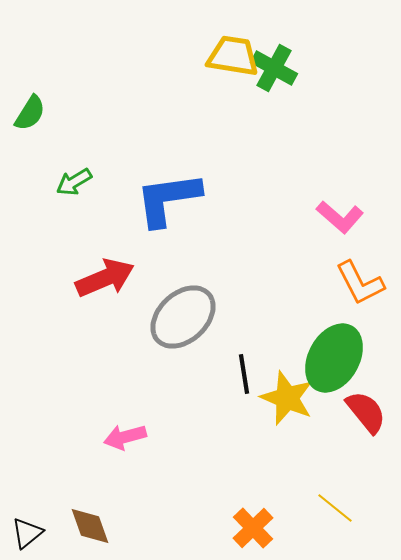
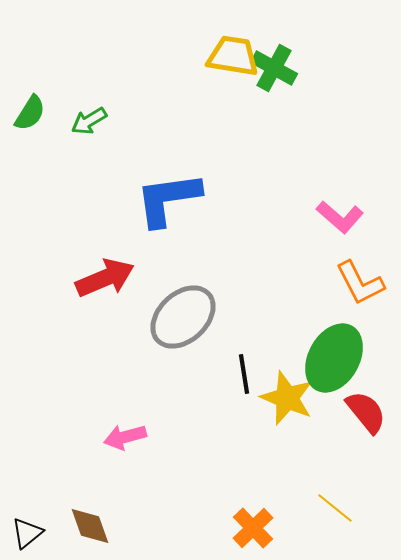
green arrow: moved 15 px right, 61 px up
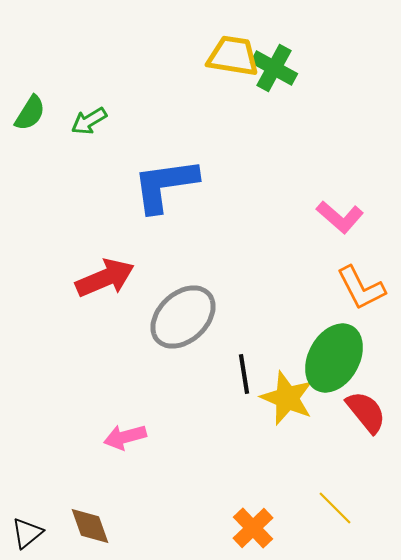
blue L-shape: moved 3 px left, 14 px up
orange L-shape: moved 1 px right, 5 px down
yellow line: rotated 6 degrees clockwise
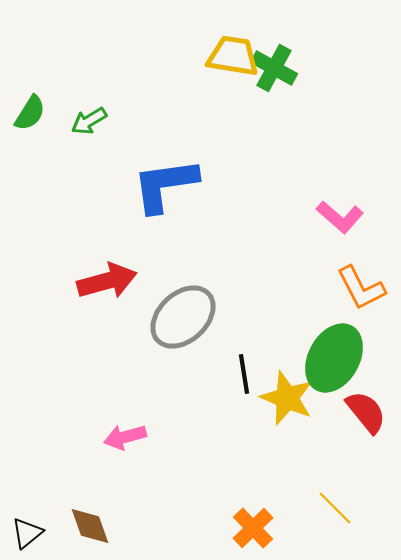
red arrow: moved 2 px right, 3 px down; rotated 8 degrees clockwise
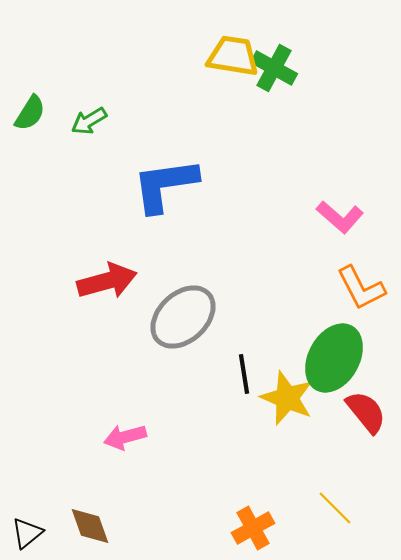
orange cross: rotated 15 degrees clockwise
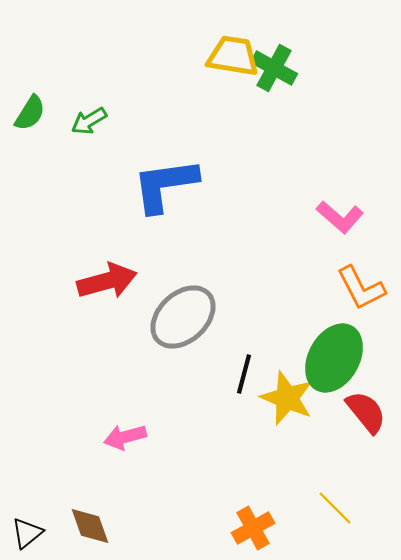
black line: rotated 24 degrees clockwise
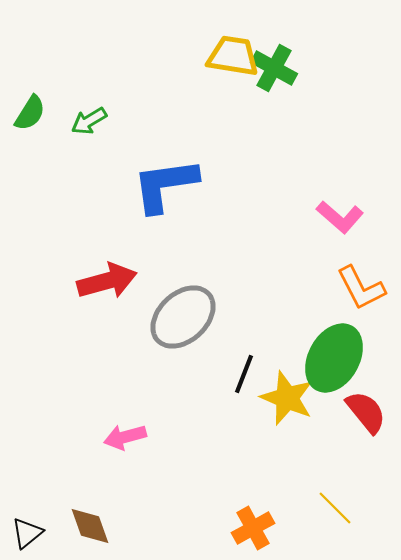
black line: rotated 6 degrees clockwise
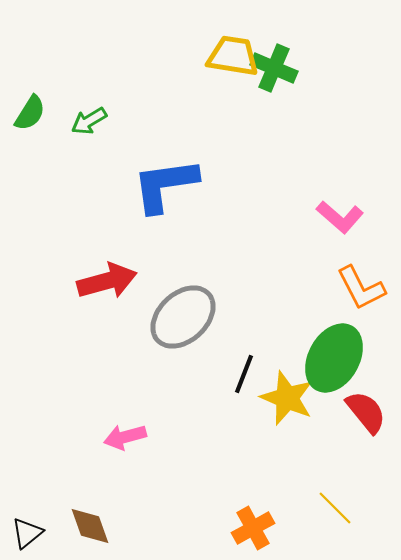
green cross: rotated 6 degrees counterclockwise
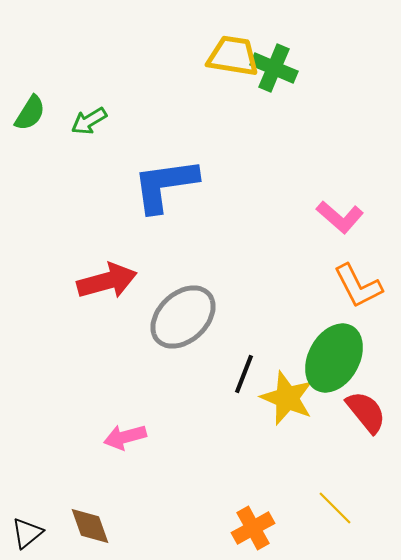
orange L-shape: moved 3 px left, 2 px up
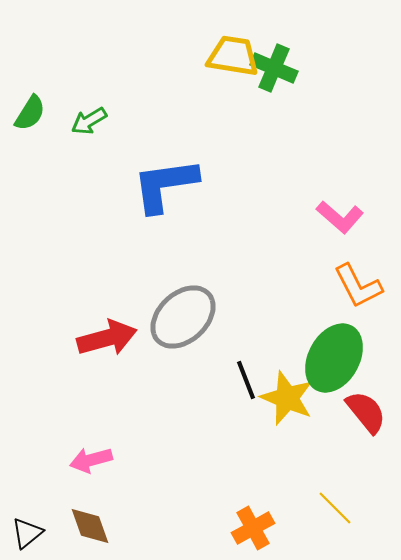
red arrow: moved 57 px down
black line: moved 2 px right, 6 px down; rotated 42 degrees counterclockwise
pink arrow: moved 34 px left, 23 px down
